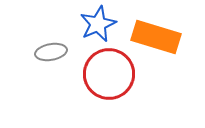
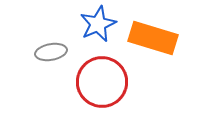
orange rectangle: moved 3 px left, 1 px down
red circle: moved 7 px left, 8 px down
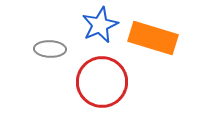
blue star: moved 2 px right, 1 px down
gray ellipse: moved 1 px left, 3 px up; rotated 12 degrees clockwise
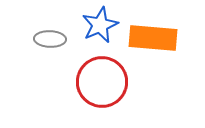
orange rectangle: rotated 12 degrees counterclockwise
gray ellipse: moved 10 px up
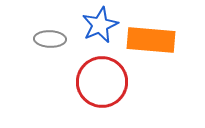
orange rectangle: moved 2 px left, 2 px down
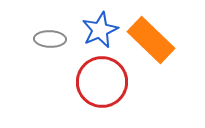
blue star: moved 5 px down
orange rectangle: rotated 39 degrees clockwise
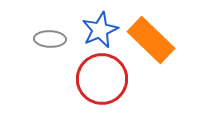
red circle: moved 3 px up
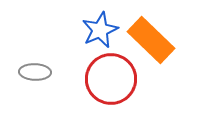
gray ellipse: moved 15 px left, 33 px down
red circle: moved 9 px right
